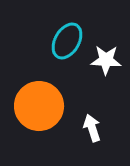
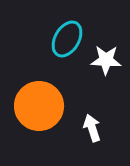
cyan ellipse: moved 2 px up
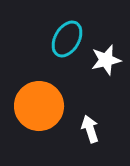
white star: rotated 16 degrees counterclockwise
white arrow: moved 2 px left, 1 px down
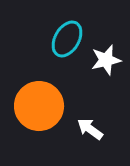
white arrow: rotated 36 degrees counterclockwise
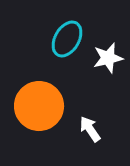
white star: moved 2 px right, 2 px up
white arrow: rotated 20 degrees clockwise
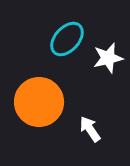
cyan ellipse: rotated 12 degrees clockwise
orange circle: moved 4 px up
